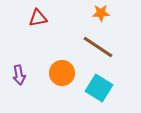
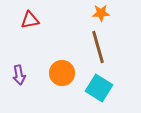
red triangle: moved 8 px left, 2 px down
brown line: rotated 40 degrees clockwise
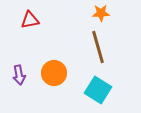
orange circle: moved 8 px left
cyan square: moved 1 px left, 2 px down
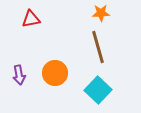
red triangle: moved 1 px right, 1 px up
orange circle: moved 1 px right
cyan square: rotated 12 degrees clockwise
